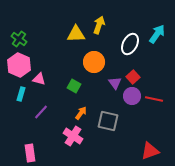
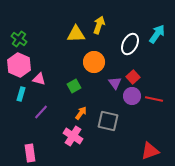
green square: rotated 32 degrees clockwise
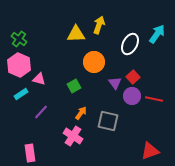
cyan rectangle: rotated 40 degrees clockwise
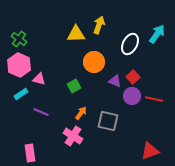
purple triangle: moved 2 px up; rotated 32 degrees counterclockwise
purple line: rotated 70 degrees clockwise
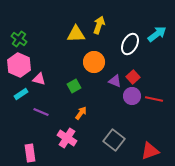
cyan arrow: rotated 18 degrees clockwise
gray square: moved 6 px right, 19 px down; rotated 25 degrees clockwise
pink cross: moved 6 px left, 2 px down
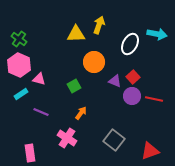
cyan arrow: rotated 48 degrees clockwise
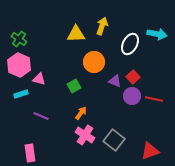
yellow arrow: moved 3 px right, 1 px down
cyan rectangle: rotated 16 degrees clockwise
purple line: moved 4 px down
pink cross: moved 18 px right, 3 px up
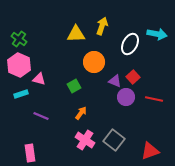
purple circle: moved 6 px left, 1 px down
pink cross: moved 5 px down
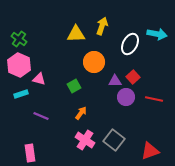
purple triangle: rotated 24 degrees counterclockwise
